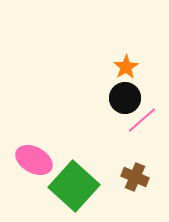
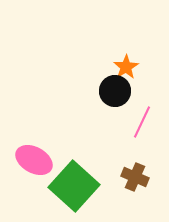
black circle: moved 10 px left, 7 px up
pink line: moved 2 px down; rotated 24 degrees counterclockwise
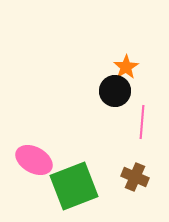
pink line: rotated 20 degrees counterclockwise
green square: rotated 27 degrees clockwise
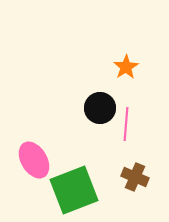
black circle: moved 15 px left, 17 px down
pink line: moved 16 px left, 2 px down
pink ellipse: rotated 30 degrees clockwise
green square: moved 4 px down
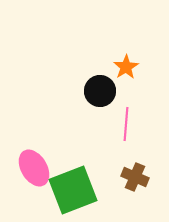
black circle: moved 17 px up
pink ellipse: moved 8 px down
green square: moved 1 px left
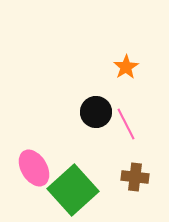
black circle: moved 4 px left, 21 px down
pink line: rotated 32 degrees counterclockwise
brown cross: rotated 16 degrees counterclockwise
green square: rotated 21 degrees counterclockwise
